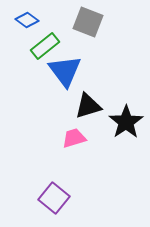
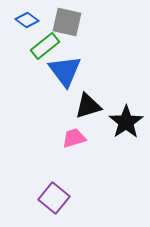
gray square: moved 21 px left; rotated 8 degrees counterclockwise
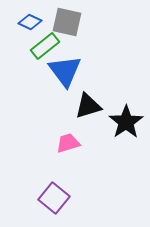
blue diamond: moved 3 px right, 2 px down; rotated 10 degrees counterclockwise
pink trapezoid: moved 6 px left, 5 px down
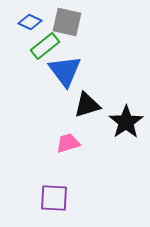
black triangle: moved 1 px left, 1 px up
purple square: rotated 36 degrees counterclockwise
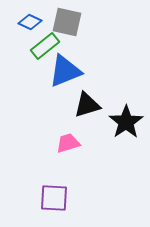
blue triangle: rotated 45 degrees clockwise
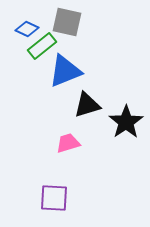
blue diamond: moved 3 px left, 7 px down
green rectangle: moved 3 px left
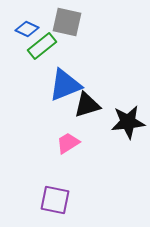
blue triangle: moved 14 px down
black star: moved 2 px right; rotated 28 degrees clockwise
pink trapezoid: rotated 15 degrees counterclockwise
purple square: moved 1 px right, 2 px down; rotated 8 degrees clockwise
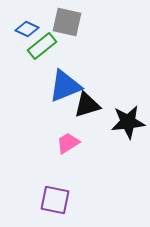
blue triangle: moved 1 px down
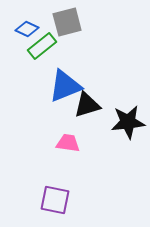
gray square: rotated 28 degrees counterclockwise
pink trapezoid: rotated 40 degrees clockwise
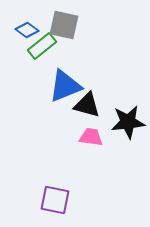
gray square: moved 3 px left, 3 px down; rotated 28 degrees clockwise
blue diamond: moved 1 px down; rotated 10 degrees clockwise
black triangle: rotated 32 degrees clockwise
pink trapezoid: moved 23 px right, 6 px up
